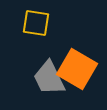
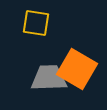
gray trapezoid: rotated 114 degrees clockwise
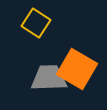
yellow square: rotated 24 degrees clockwise
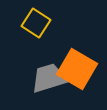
gray trapezoid: rotated 15 degrees counterclockwise
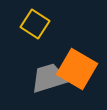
yellow square: moved 1 px left, 1 px down
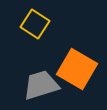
gray trapezoid: moved 8 px left, 7 px down
